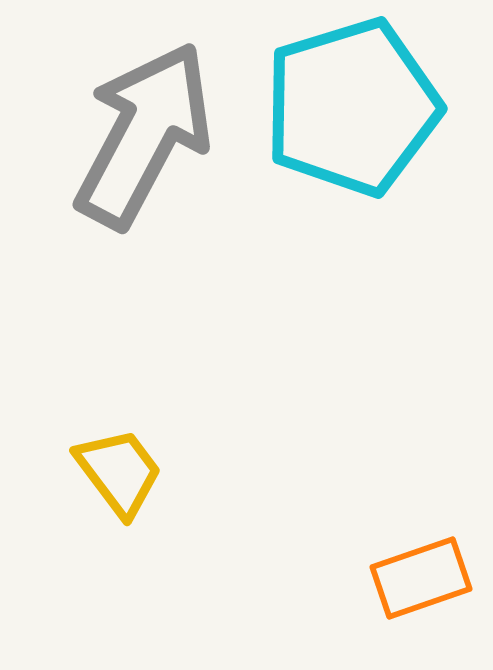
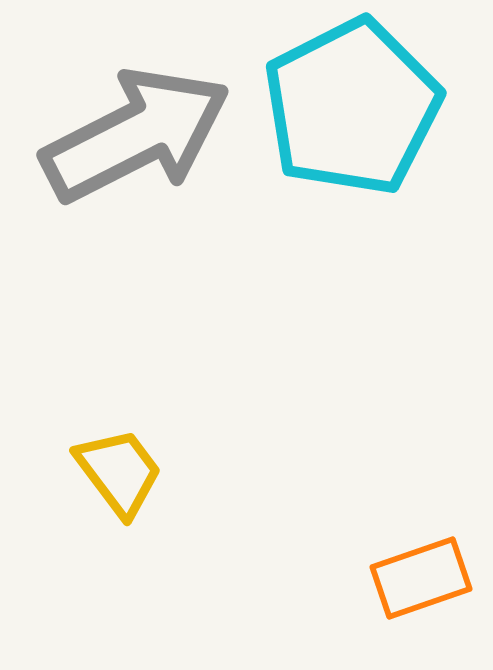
cyan pentagon: rotated 10 degrees counterclockwise
gray arrow: moved 8 px left; rotated 35 degrees clockwise
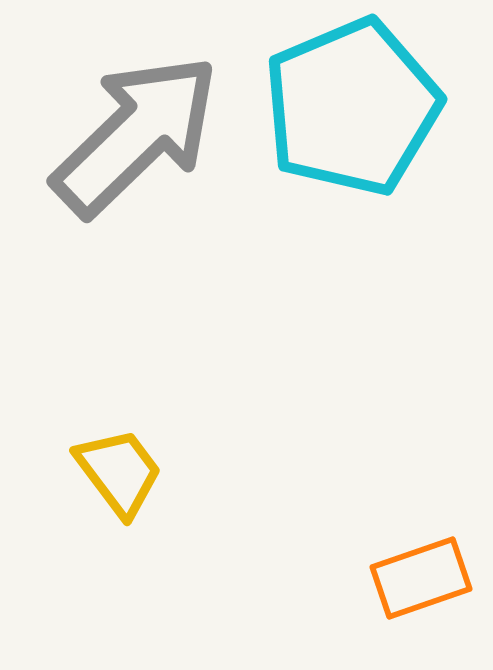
cyan pentagon: rotated 4 degrees clockwise
gray arrow: rotated 17 degrees counterclockwise
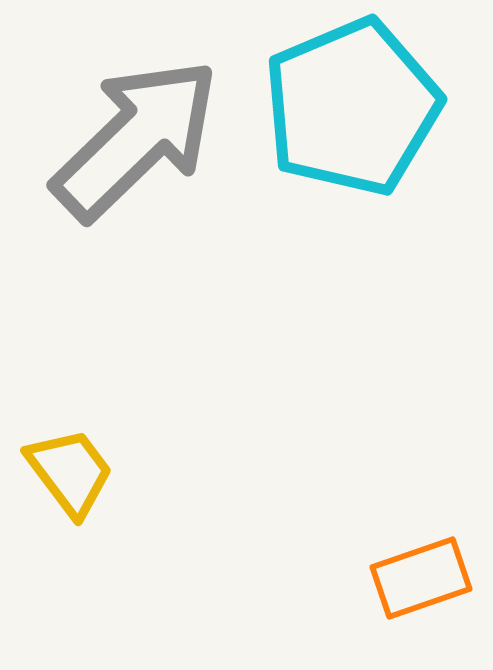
gray arrow: moved 4 px down
yellow trapezoid: moved 49 px left
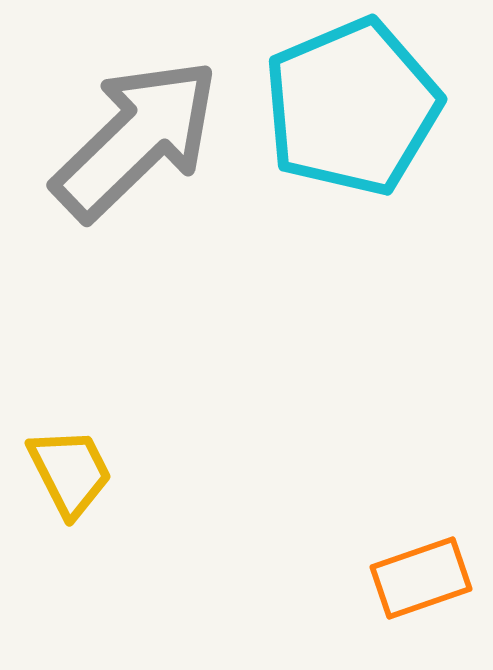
yellow trapezoid: rotated 10 degrees clockwise
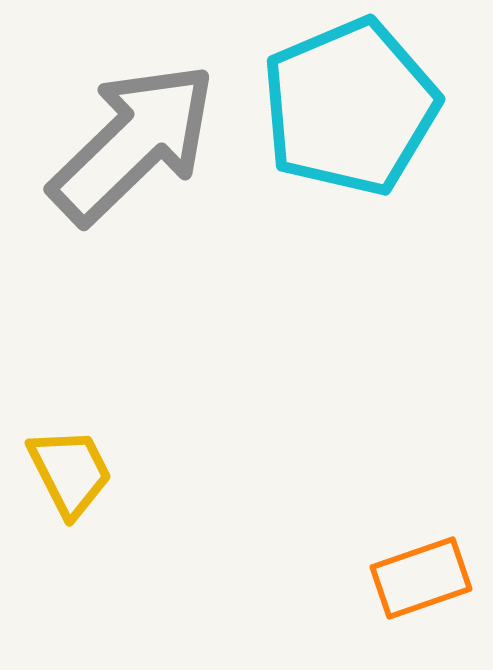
cyan pentagon: moved 2 px left
gray arrow: moved 3 px left, 4 px down
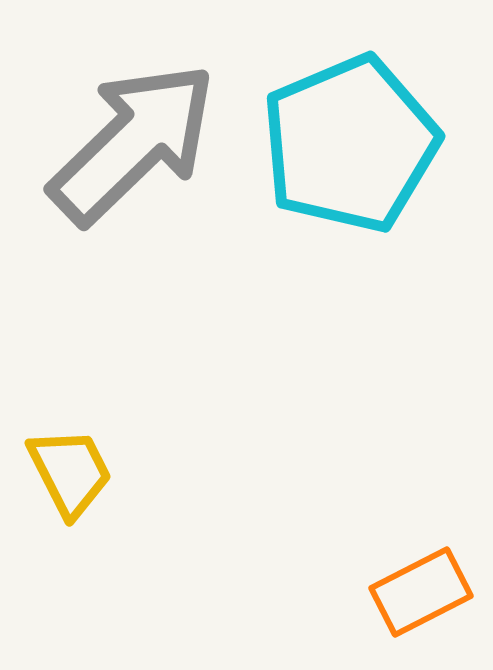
cyan pentagon: moved 37 px down
orange rectangle: moved 14 px down; rotated 8 degrees counterclockwise
